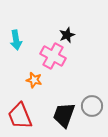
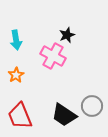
orange star: moved 18 px left, 5 px up; rotated 28 degrees clockwise
black trapezoid: rotated 76 degrees counterclockwise
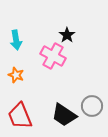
black star: rotated 14 degrees counterclockwise
orange star: rotated 21 degrees counterclockwise
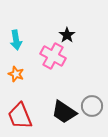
orange star: moved 1 px up
black trapezoid: moved 3 px up
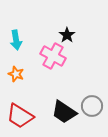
red trapezoid: rotated 36 degrees counterclockwise
